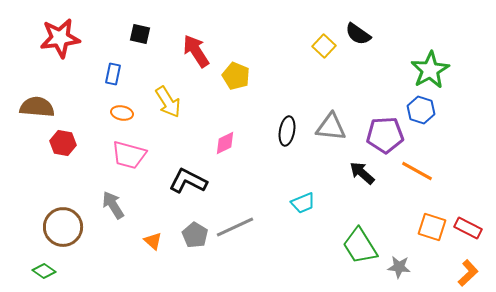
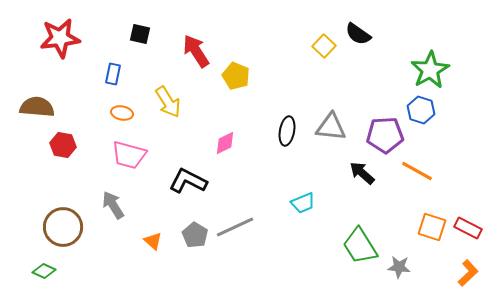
red hexagon: moved 2 px down
green diamond: rotated 10 degrees counterclockwise
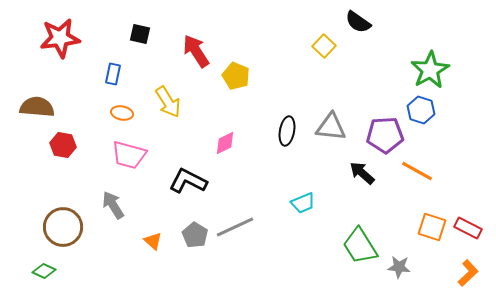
black semicircle: moved 12 px up
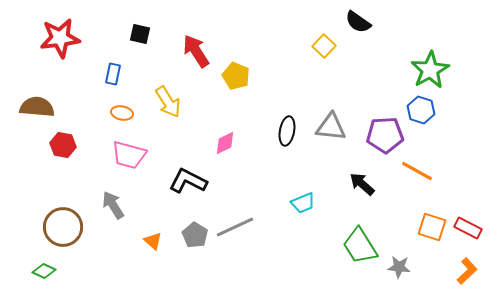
black arrow: moved 11 px down
orange L-shape: moved 1 px left, 2 px up
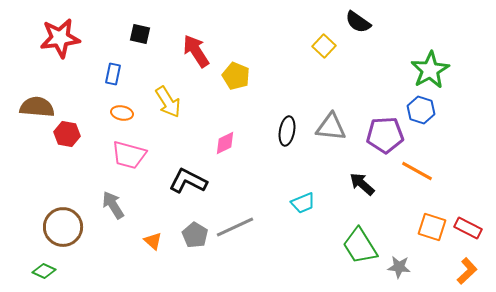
red hexagon: moved 4 px right, 11 px up
